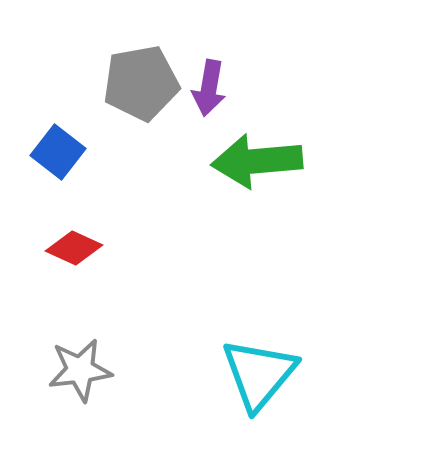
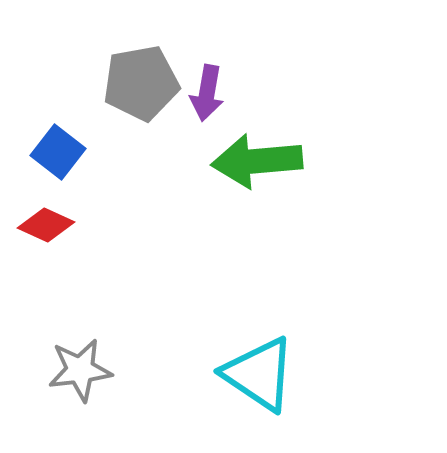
purple arrow: moved 2 px left, 5 px down
red diamond: moved 28 px left, 23 px up
cyan triangle: rotated 36 degrees counterclockwise
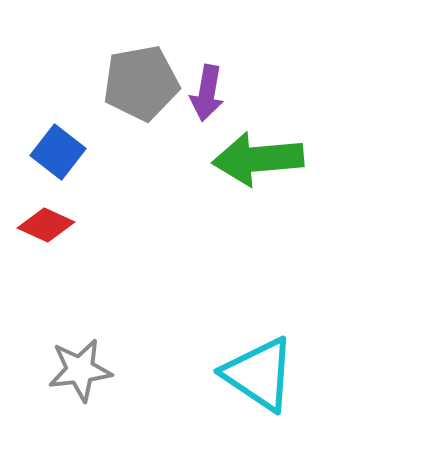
green arrow: moved 1 px right, 2 px up
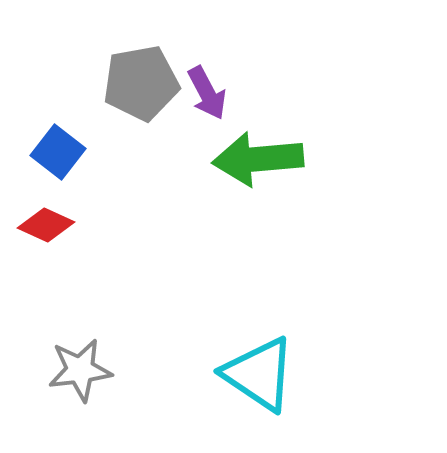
purple arrow: rotated 38 degrees counterclockwise
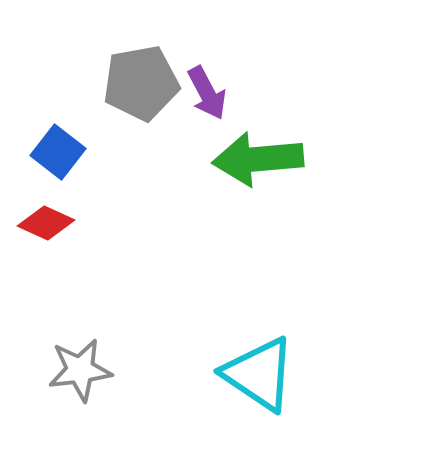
red diamond: moved 2 px up
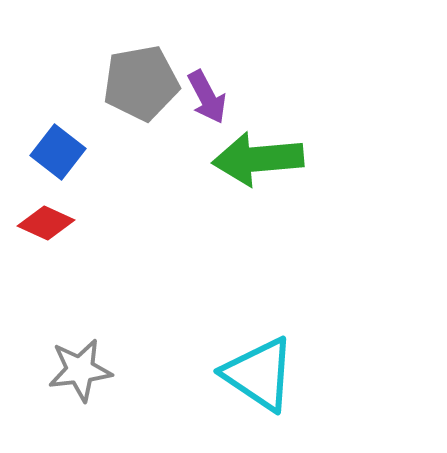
purple arrow: moved 4 px down
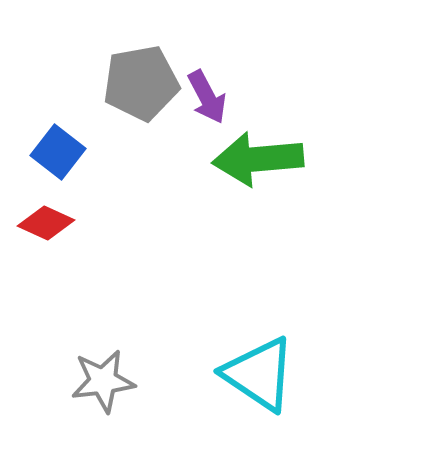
gray star: moved 23 px right, 11 px down
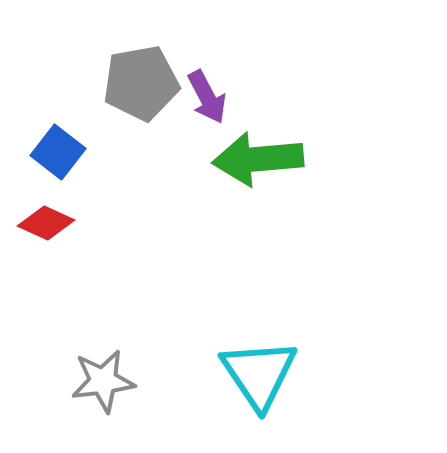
cyan triangle: rotated 22 degrees clockwise
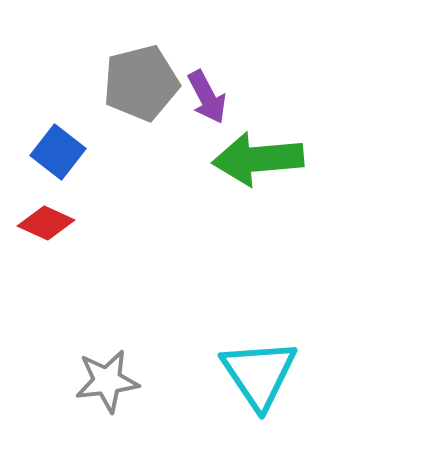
gray pentagon: rotated 4 degrees counterclockwise
gray star: moved 4 px right
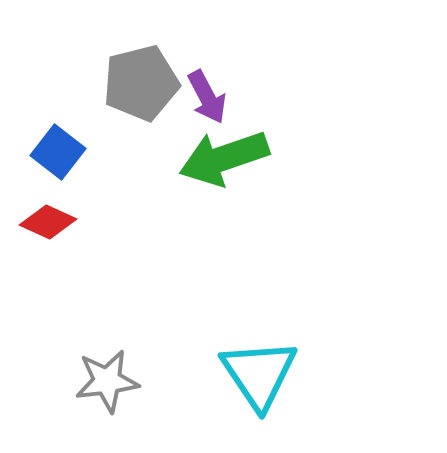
green arrow: moved 34 px left, 1 px up; rotated 14 degrees counterclockwise
red diamond: moved 2 px right, 1 px up
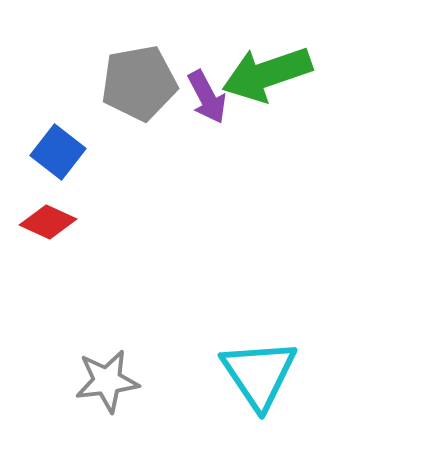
gray pentagon: moved 2 px left; rotated 4 degrees clockwise
green arrow: moved 43 px right, 84 px up
